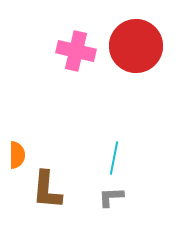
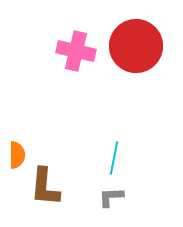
brown L-shape: moved 2 px left, 3 px up
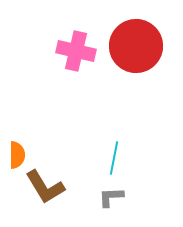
brown L-shape: rotated 36 degrees counterclockwise
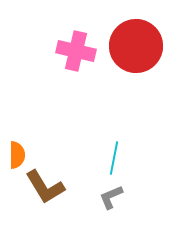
gray L-shape: rotated 20 degrees counterclockwise
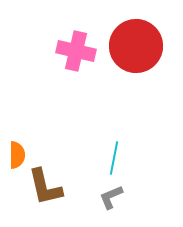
brown L-shape: rotated 18 degrees clockwise
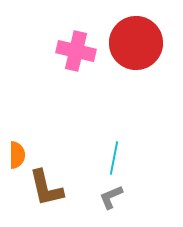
red circle: moved 3 px up
brown L-shape: moved 1 px right, 1 px down
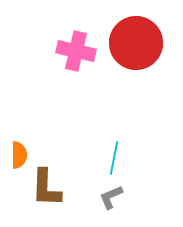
orange semicircle: moved 2 px right
brown L-shape: rotated 15 degrees clockwise
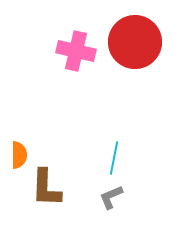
red circle: moved 1 px left, 1 px up
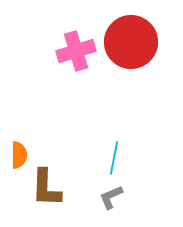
red circle: moved 4 px left
pink cross: rotated 30 degrees counterclockwise
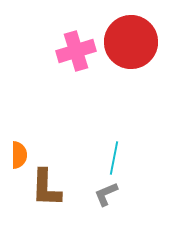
gray L-shape: moved 5 px left, 3 px up
